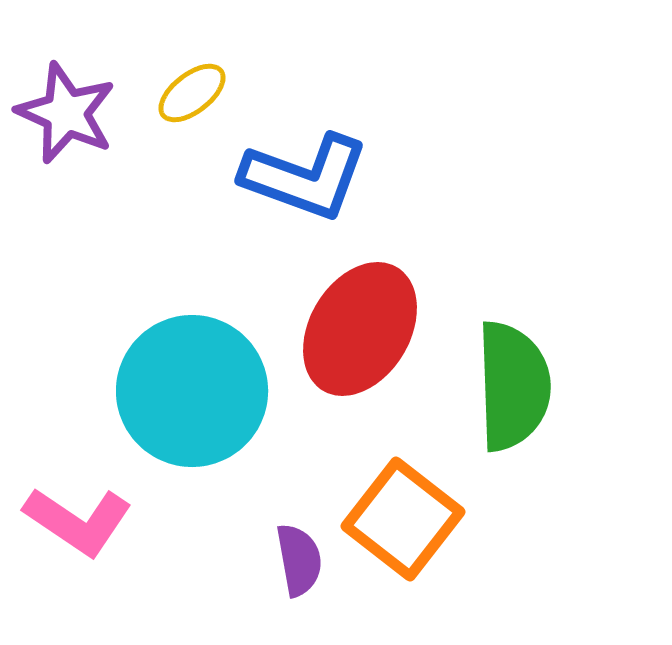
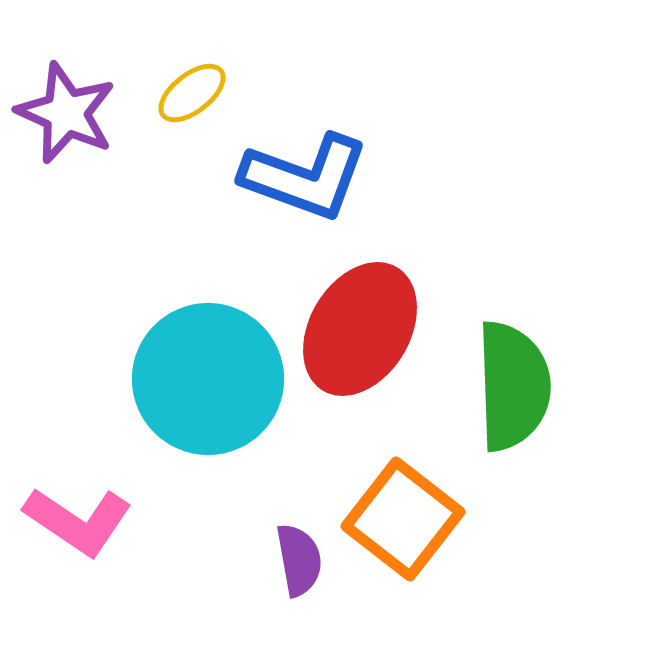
cyan circle: moved 16 px right, 12 px up
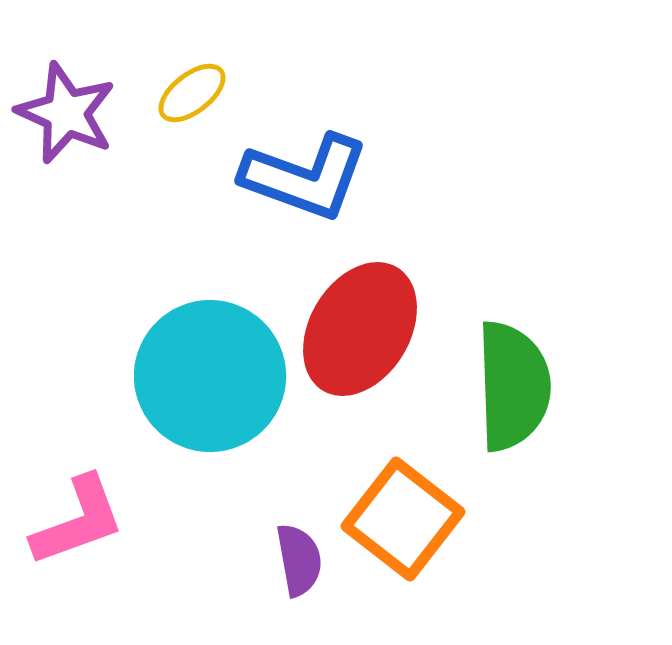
cyan circle: moved 2 px right, 3 px up
pink L-shape: rotated 54 degrees counterclockwise
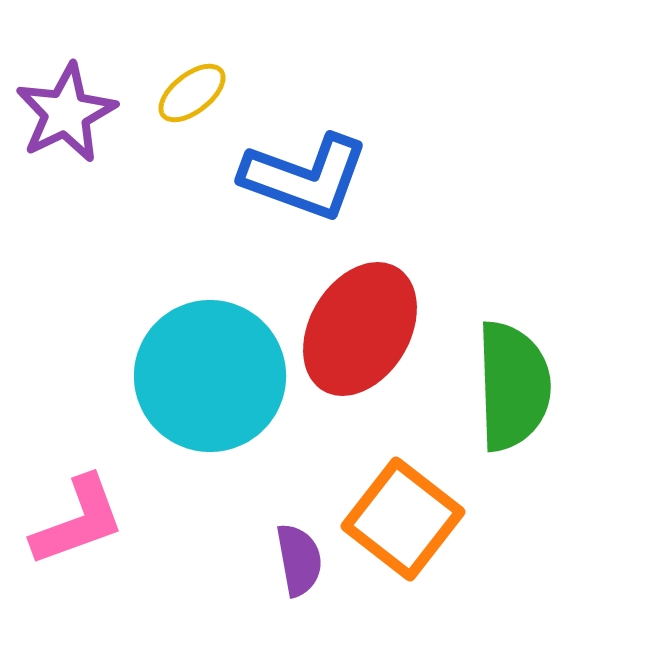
purple star: rotated 22 degrees clockwise
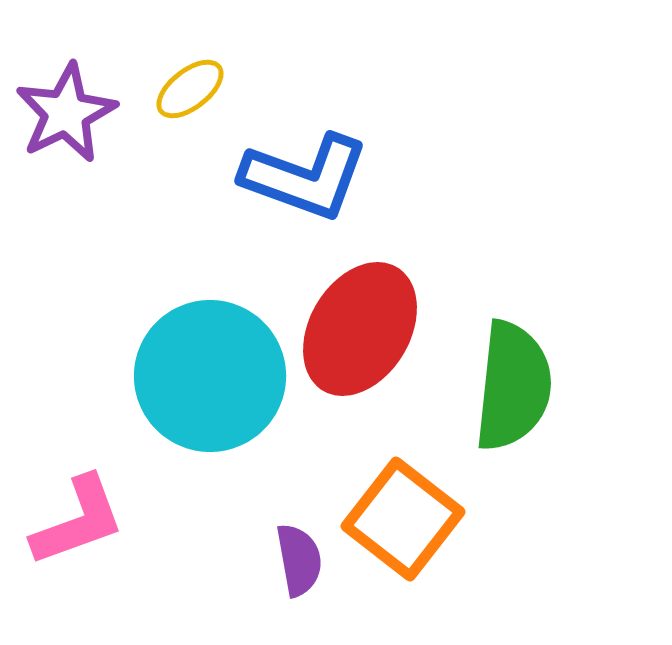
yellow ellipse: moved 2 px left, 4 px up
green semicircle: rotated 8 degrees clockwise
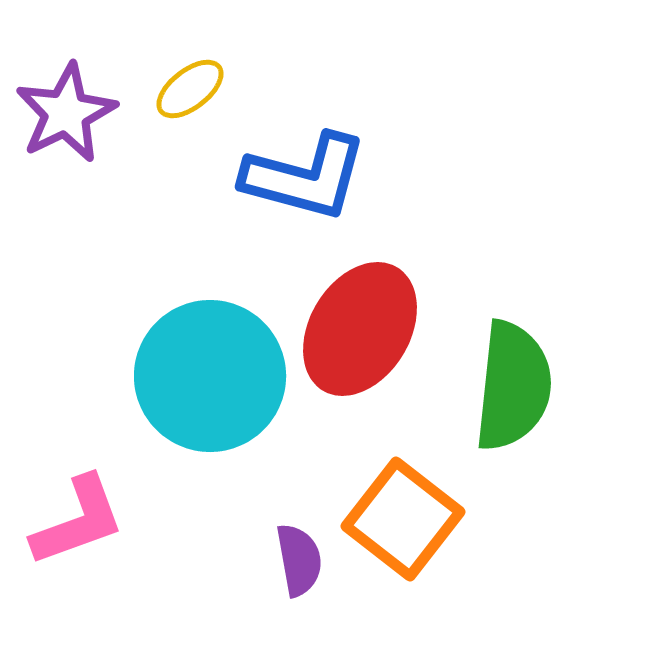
blue L-shape: rotated 5 degrees counterclockwise
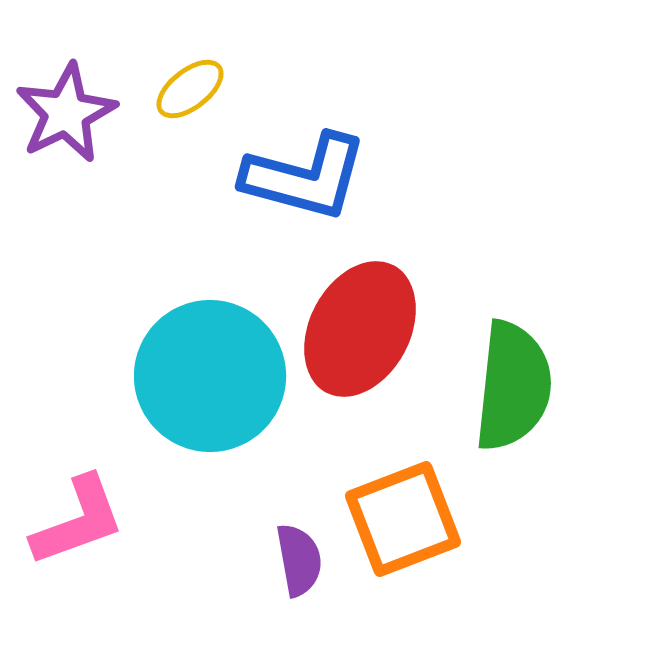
red ellipse: rotated 3 degrees counterclockwise
orange square: rotated 31 degrees clockwise
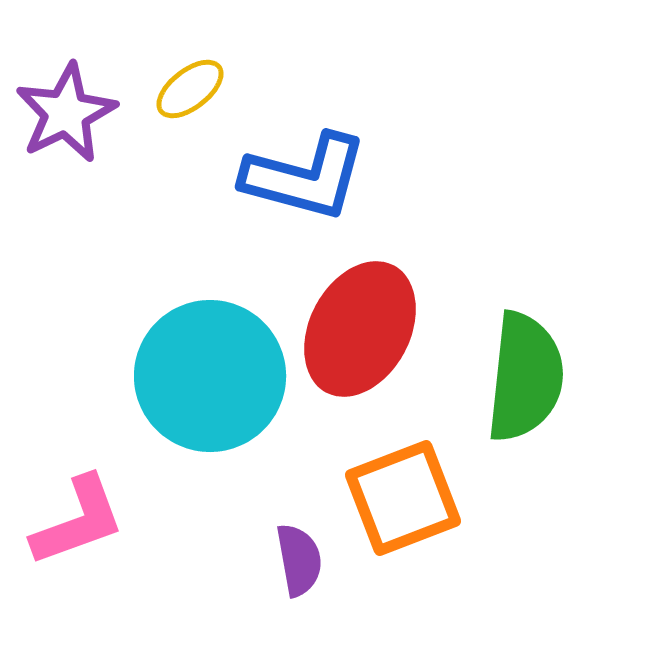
green semicircle: moved 12 px right, 9 px up
orange square: moved 21 px up
